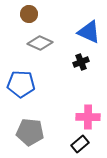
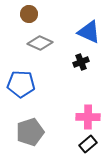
gray pentagon: rotated 24 degrees counterclockwise
black rectangle: moved 8 px right
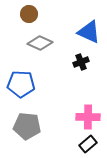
gray pentagon: moved 3 px left, 6 px up; rotated 24 degrees clockwise
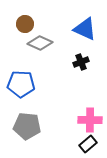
brown circle: moved 4 px left, 10 px down
blue triangle: moved 4 px left, 3 px up
pink cross: moved 2 px right, 3 px down
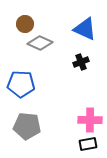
black rectangle: rotated 30 degrees clockwise
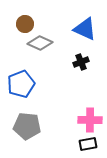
blue pentagon: rotated 24 degrees counterclockwise
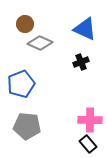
black rectangle: rotated 60 degrees clockwise
